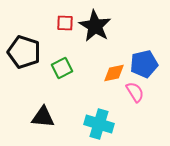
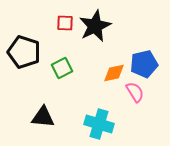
black star: rotated 16 degrees clockwise
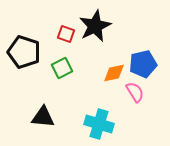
red square: moved 1 px right, 11 px down; rotated 18 degrees clockwise
blue pentagon: moved 1 px left
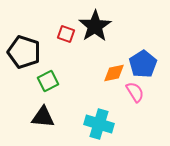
black star: rotated 8 degrees counterclockwise
blue pentagon: rotated 20 degrees counterclockwise
green square: moved 14 px left, 13 px down
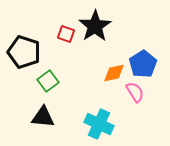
green square: rotated 10 degrees counterclockwise
cyan cross: rotated 8 degrees clockwise
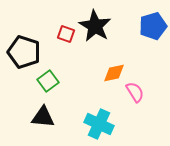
black star: rotated 8 degrees counterclockwise
blue pentagon: moved 10 px right, 38 px up; rotated 16 degrees clockwise
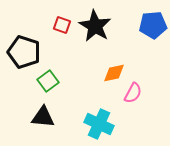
blue pentagon: moved 1 px up; rotated 12 degrees clockwise
red square: moved 4 px left, 9 px up
pink semicircle: moved 2 px left, 1 px down; rotated 60 degrees clockwise
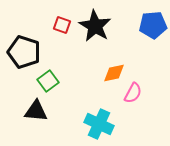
black triangle: moved 7 px left, 6 px up
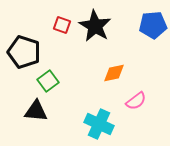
pink semicircle: moved 3 px right, 8 px down; rotated 25 degrees clockwise
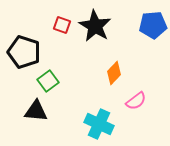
orange diamond: rotated 35 degrees counterclockwise
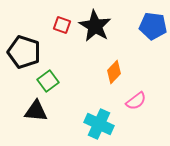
blue pentagon: moved 1 px down; rotated 12 degrees clockwise
orange diamond: moved 1 px up
